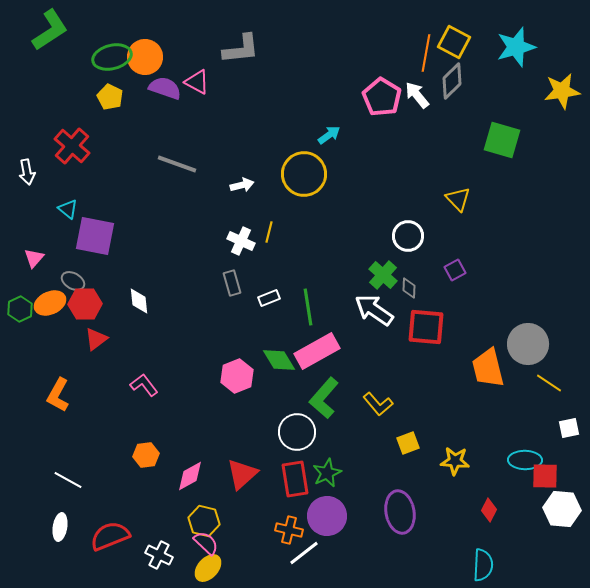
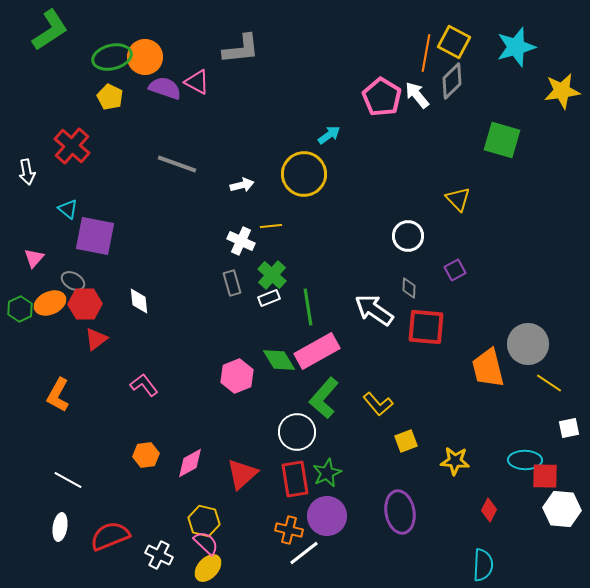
yellow line at (269, 232): moved 2 px right, 6 px up; rotated 70 degrees clockwise
green cross at (383, 275): moved 111 px left
yellow square at (408, 443): moved 2 px left, 2 px up
pink diamond at (190, 476): moved 13 px up
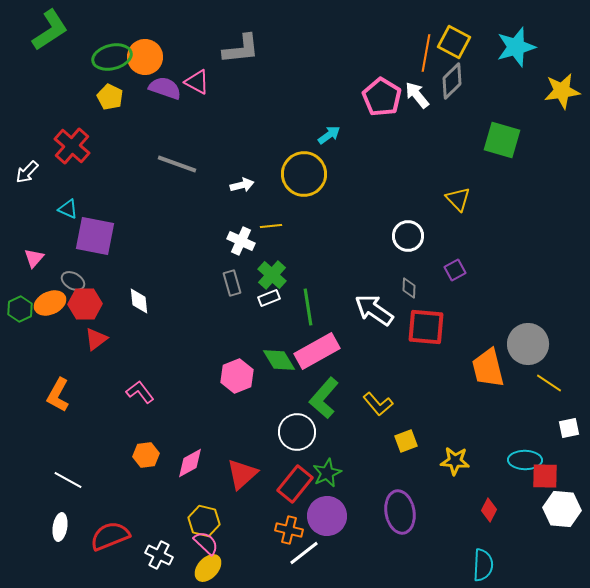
white arrow at (27, 172): rotated 55 degrees clockwise
cyan triangle at (68, 209): rotated 15 degrees counterclockwise
pink L-shape at (144, 385): moved 4 px left, 7 px down
red rectangle at (295, 479): moved 5 px down; rotated 48 degrees clockwise
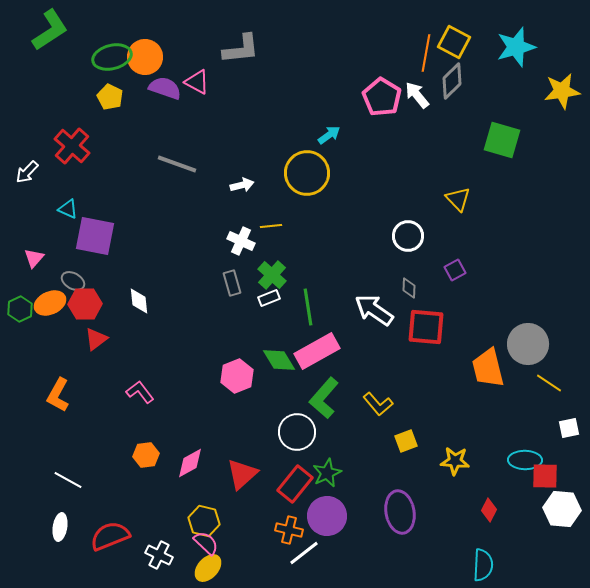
yellow circle at (304, 174): moved 3 px right, 1 px up
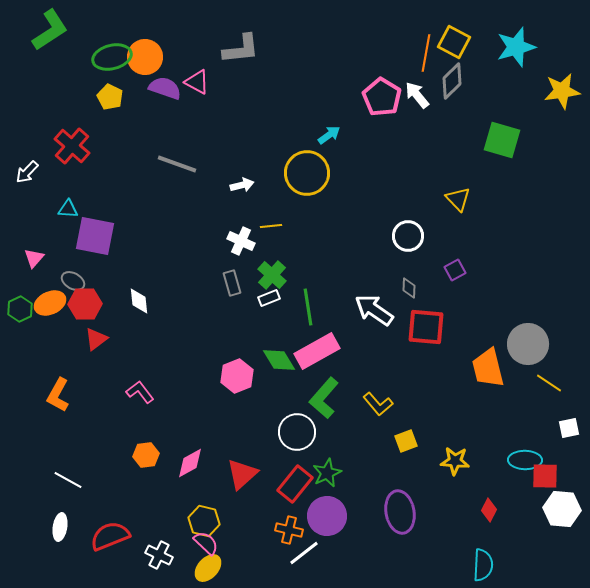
cyan triangle at (68, 209): rotated 20 degrees counterclockwise
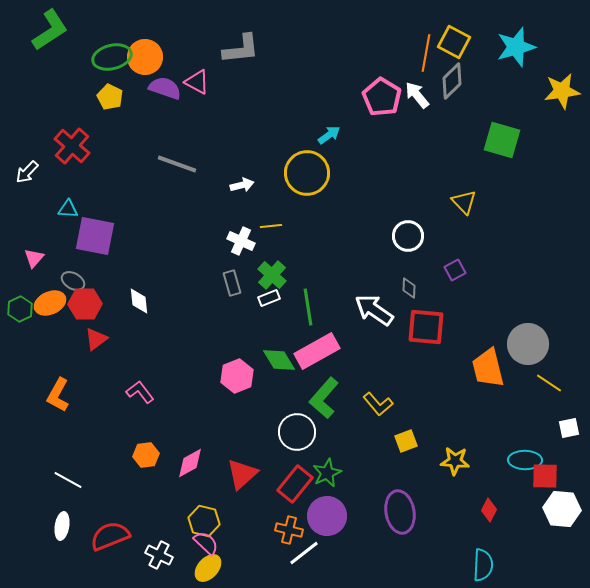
yellow triangle at (458, 199): moved 6 px right, 3 px down
white ellipse at (60, 527): moved 2 px right, 1 px up
